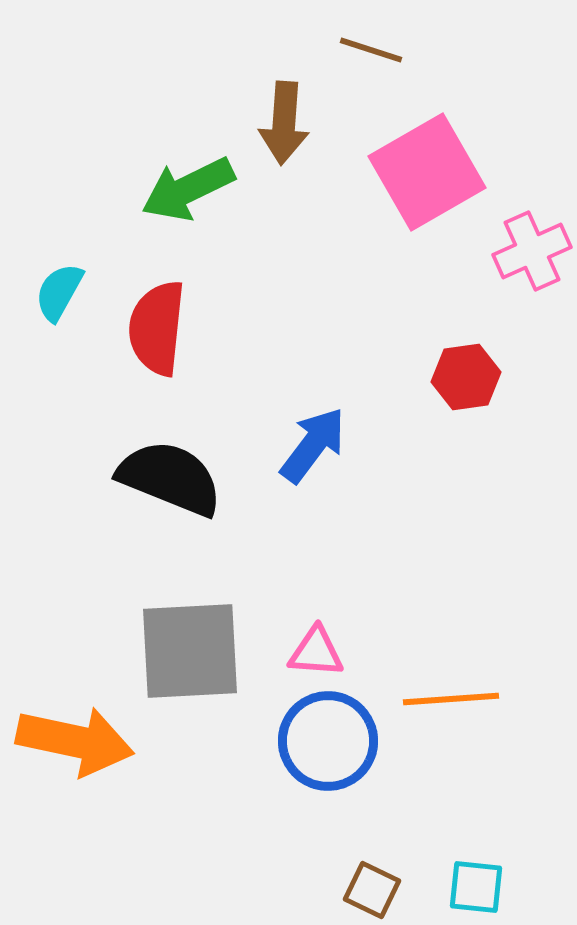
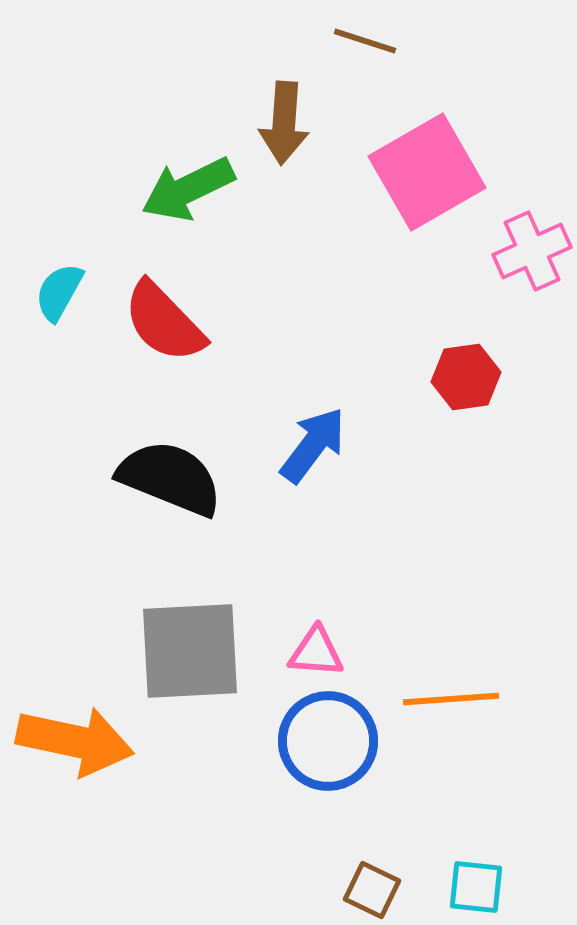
brown line: moved 6 px left, 9 px up
red semicircle: moved 7 px right, 6 px up; rotated 50 degrees counterclockwise
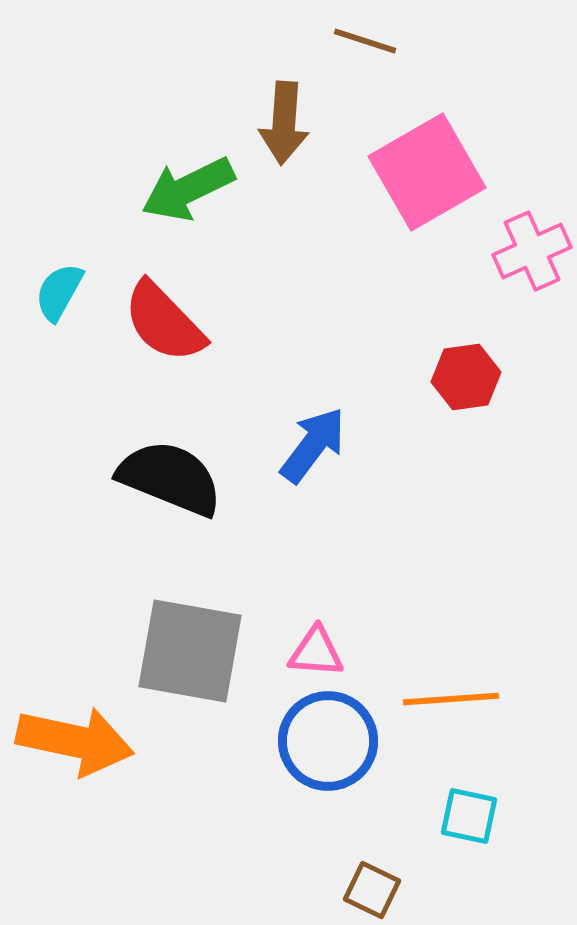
gray square: rotated 13 degrees clockwise
cyan square: moved 7 px left, 71 px up; rotated 6 degrees clockwise
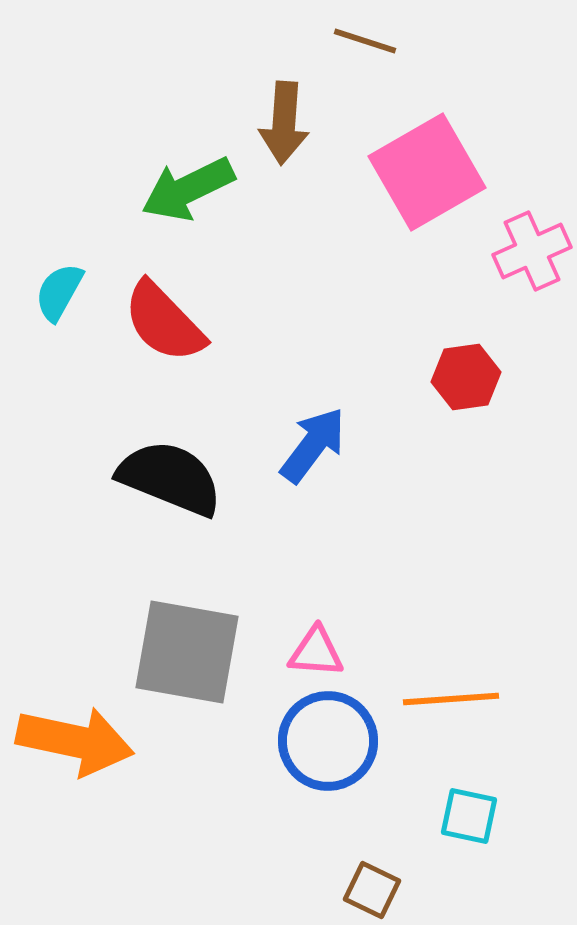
gray square: moved 3 px left, 1 px down
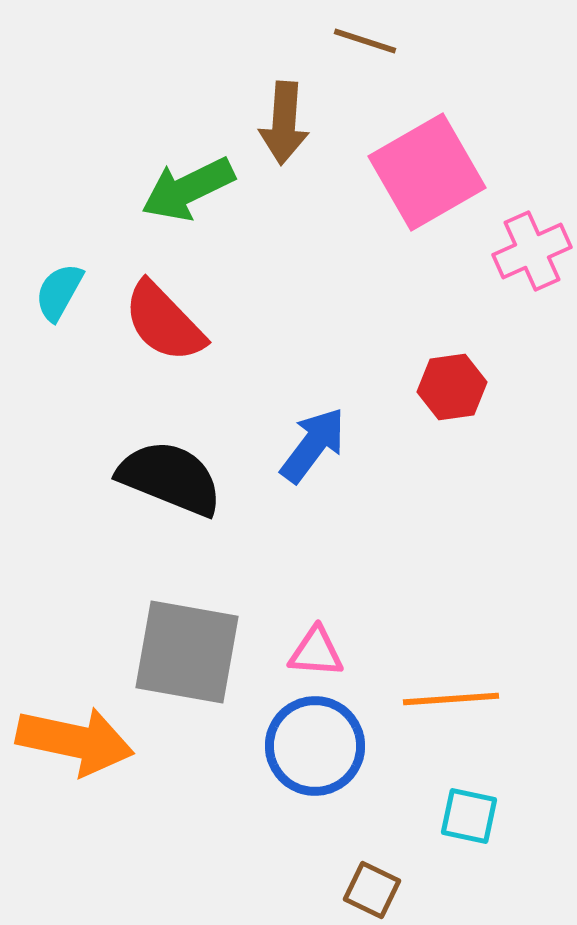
red hexagon: moved 14 px left, 10 px down
blue circle: moved 13 px left, 5 px down
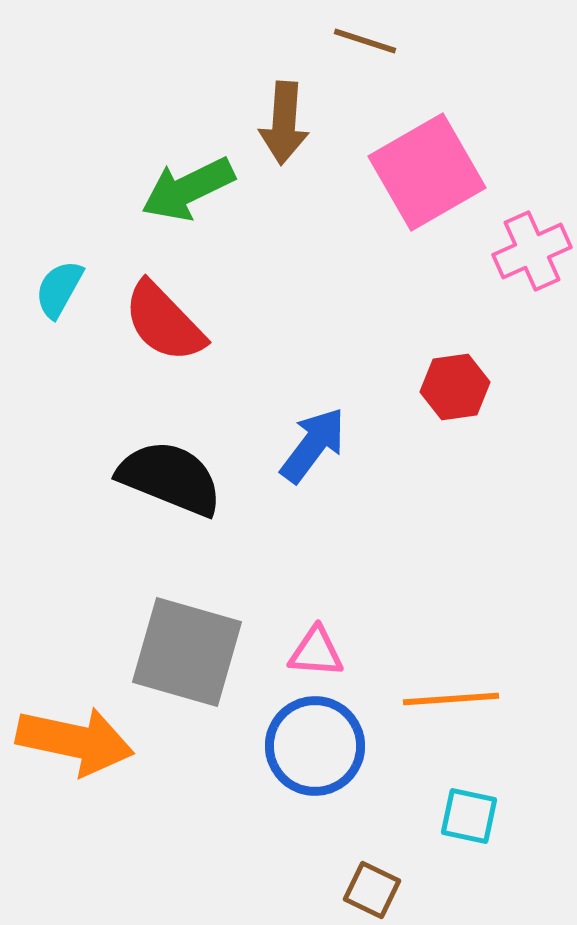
cyan semicircle: moved 3 px up
red hexagon: moved 3 px right
gray square: rotated 6 degrees clockwise
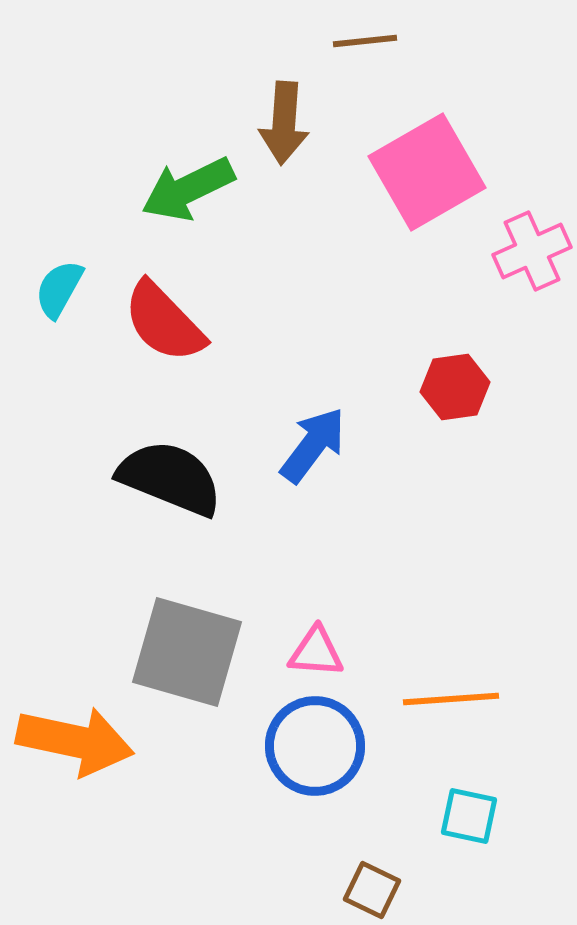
brown line: rotated 24 degrees counterclockwise
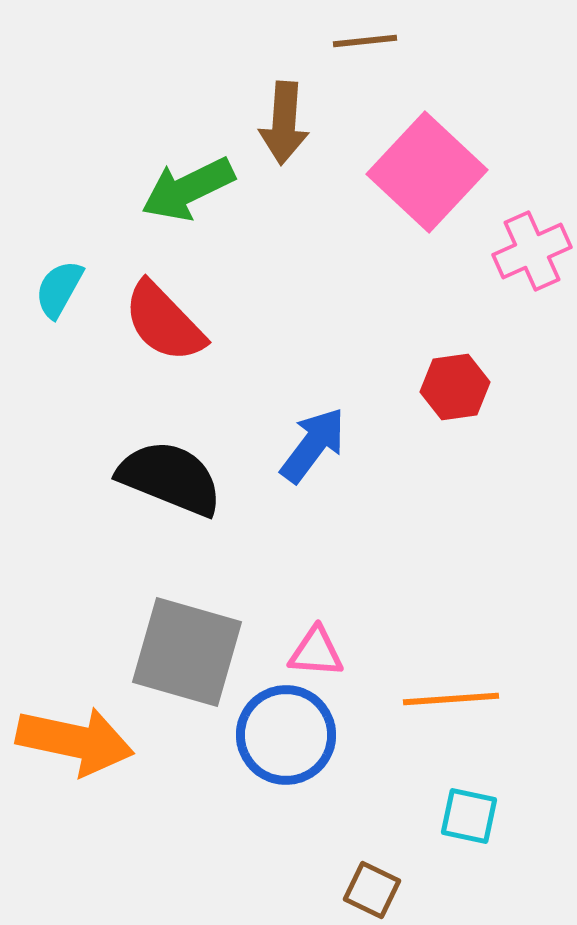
pink square: rotated 17 degrees counterclockwise
blue circle: moved 29 px left, 11 px up
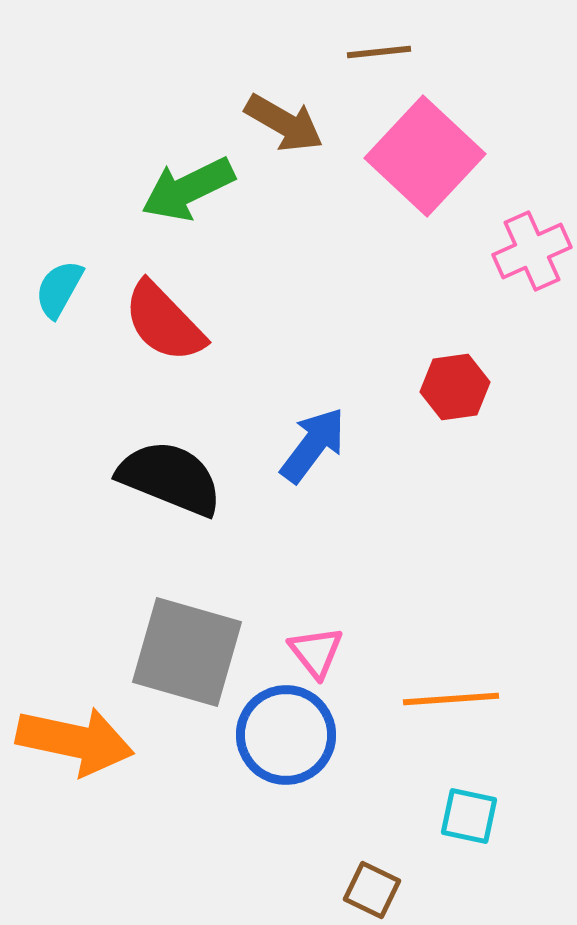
brown line: moved 14 px right, 11 px down
brown arrow: rotated 64 degrees counterclockwise
pink square: moved 2 px left, 16 px up
pink triangle: rotated 48 degrees clockwise
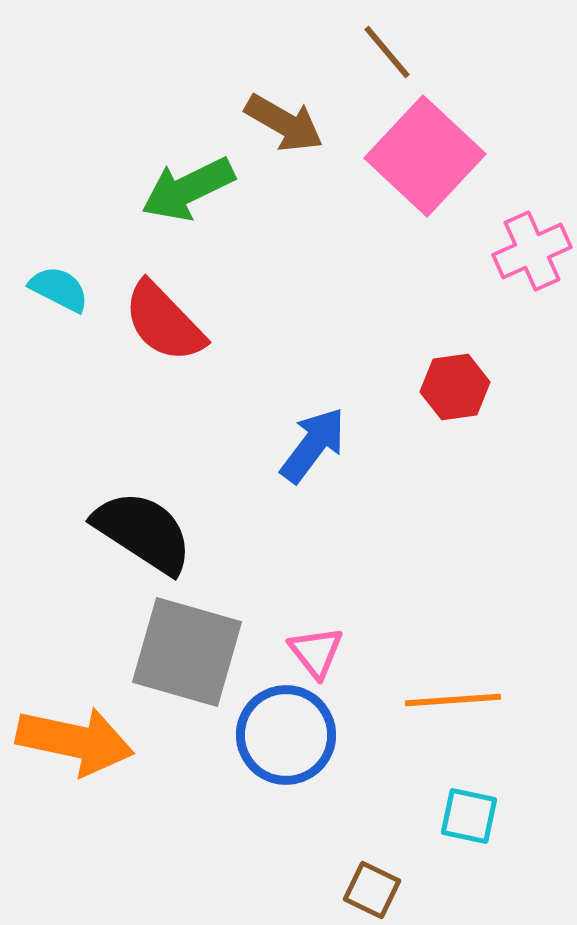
brown line: moved 8 px right; rotated 56 degrees clockwise
cyan semicircle: rotated 88 degrees clockwise
black semicircle: moved 27 px left, 54 px down; rotated 11 degrees clockwise
orange line: moved 2 px right, 1 px down
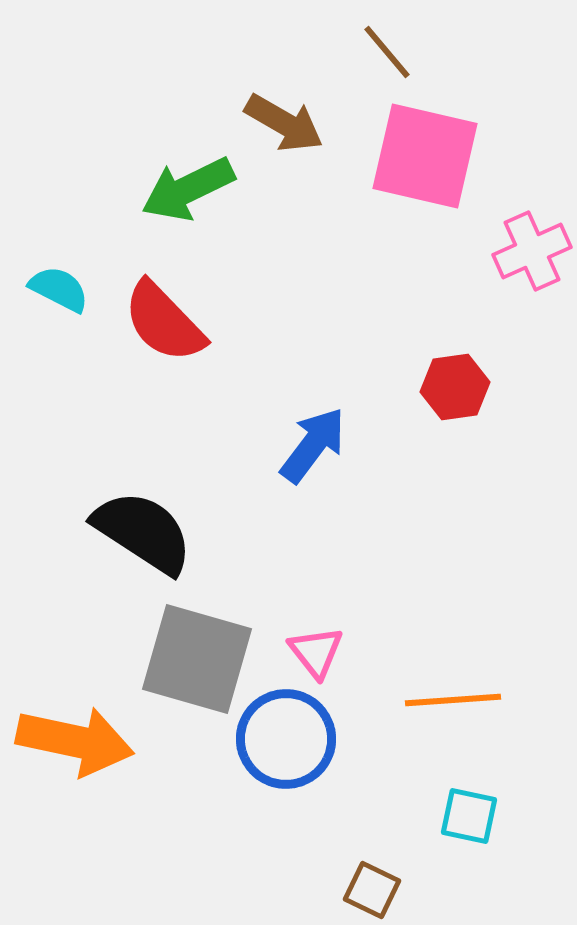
pink square: rotated 30 degrees counterclockwise
gray square: moved 10 px right, 7 px down
blue circle: moved 4 px down
